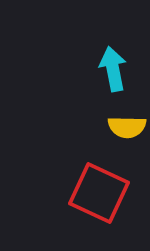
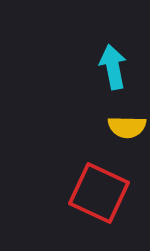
cyan arrow: moved 2 px up
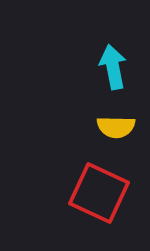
yellow semicircle: moved 11 px left
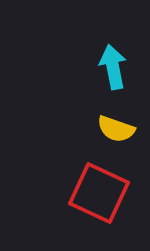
yellow semicircle: moved 2 px down; rotated 18 degrees clockwise
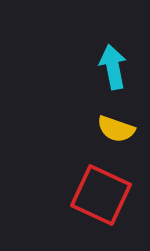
red square: moved 2 px right, 2 px down
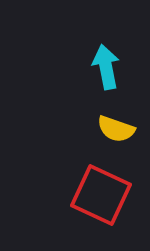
cyan arrow: moved 7 px left
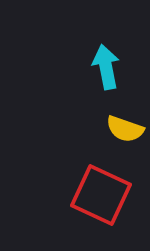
yellow semicircle: moved 9 px right
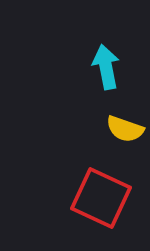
red square: moved 3 px down
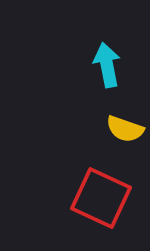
cyan arrow: moved 1 px right, 2 px up
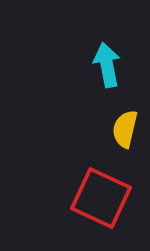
yellow semicircle: rotated 84 degrees clockwise
